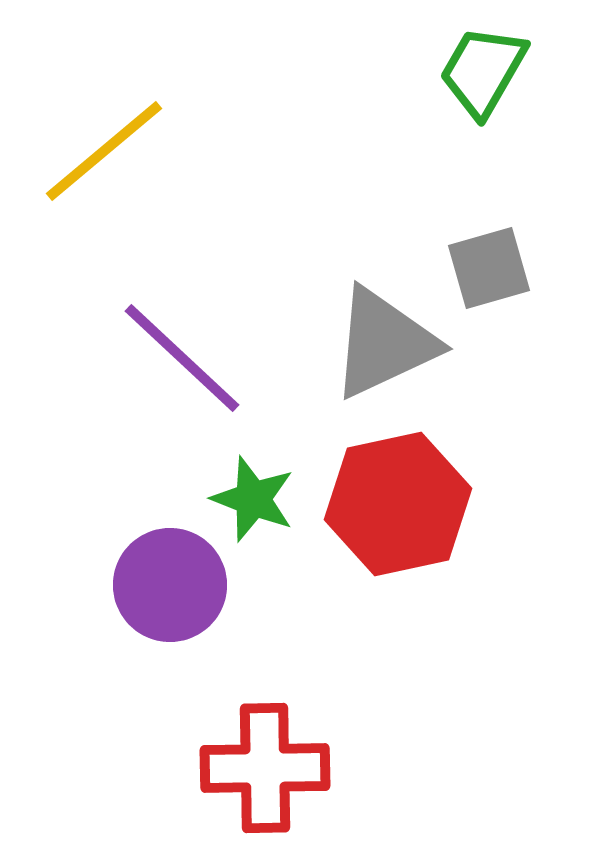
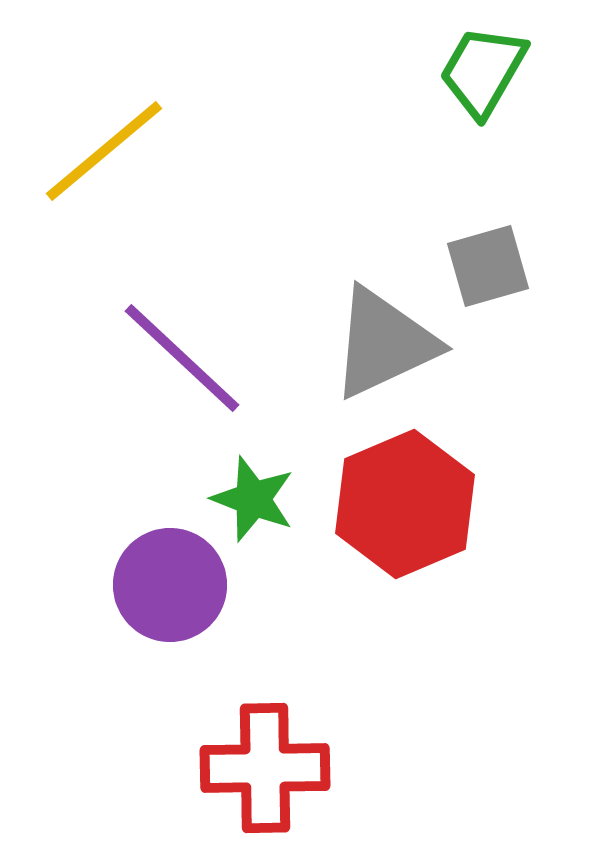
gray square: moved 1 px left, 2 px up
red hexagon: moved 7 px right; rotated 11 degrees counterclockwise
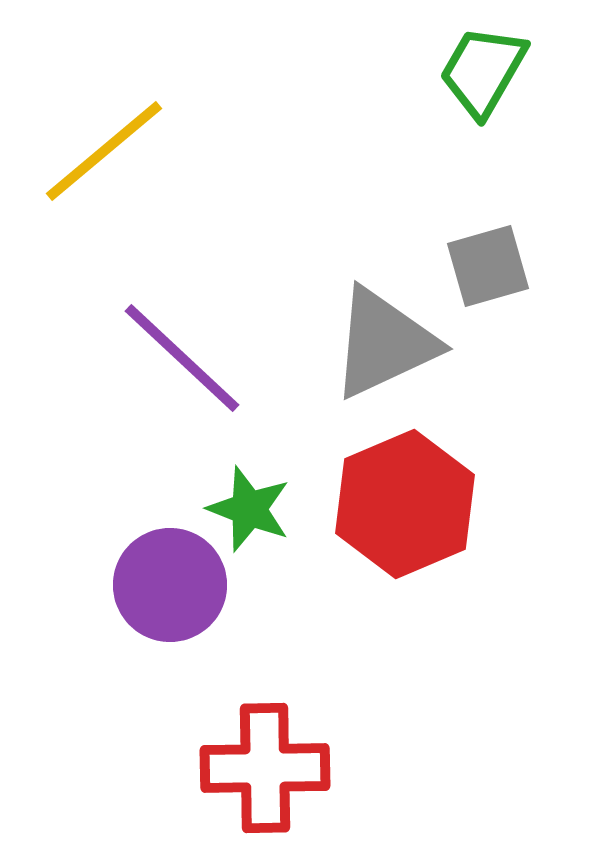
green star: moved 4 px left, 10 px down
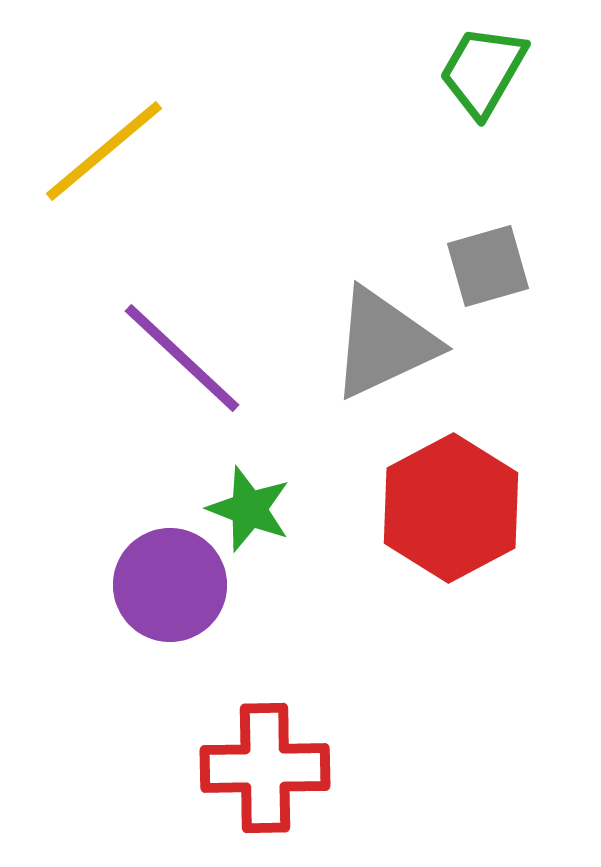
red hexagon: moved 46 px right, 4 px down; rotated 5 degrees counterclockwise
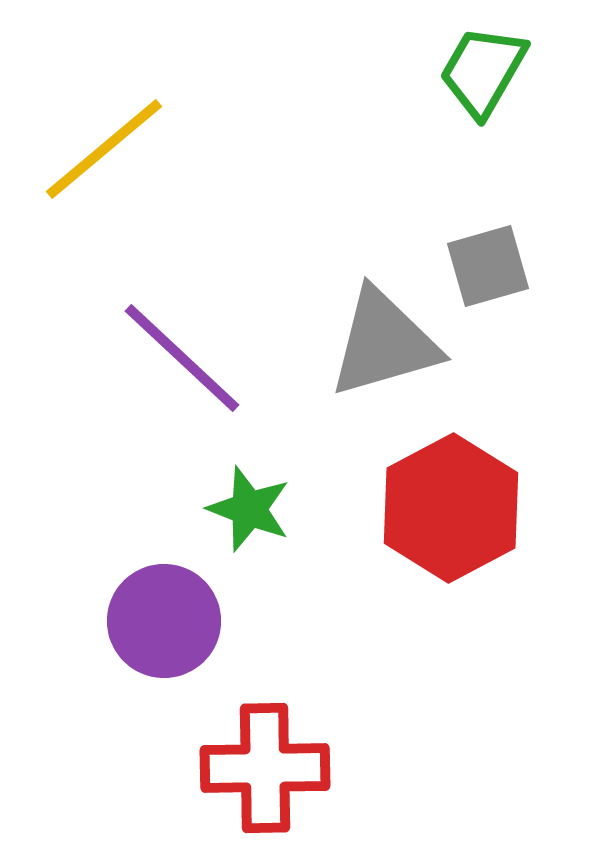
yellow line: moved 2 px up
gray triangle: rotated 9 degrees clockwise
purple circle: moved 6 px left, 36 px down
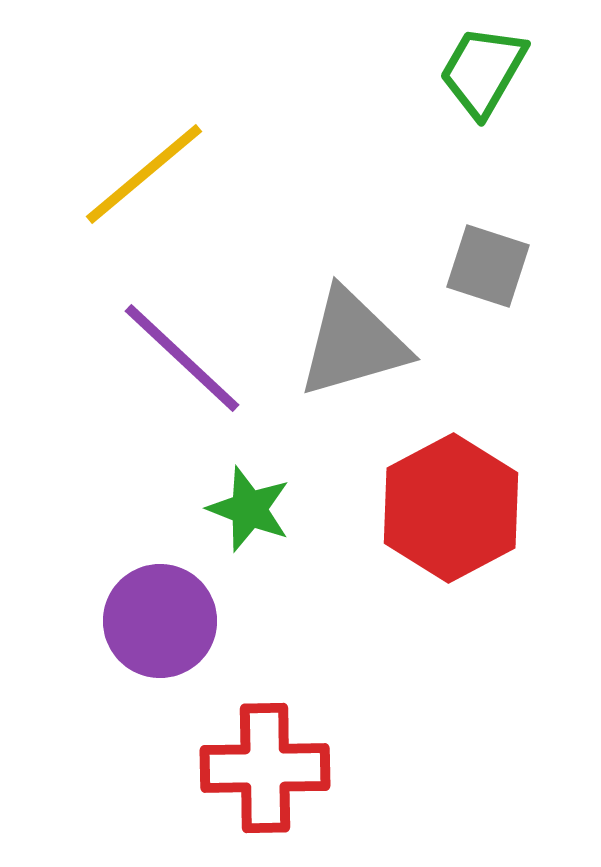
yellow line: moved 40 px right, 25 px down
gray square: rotated 34 degrees clockwise
gray triangle: moved 31 px left
purple circle: moved 4 px left
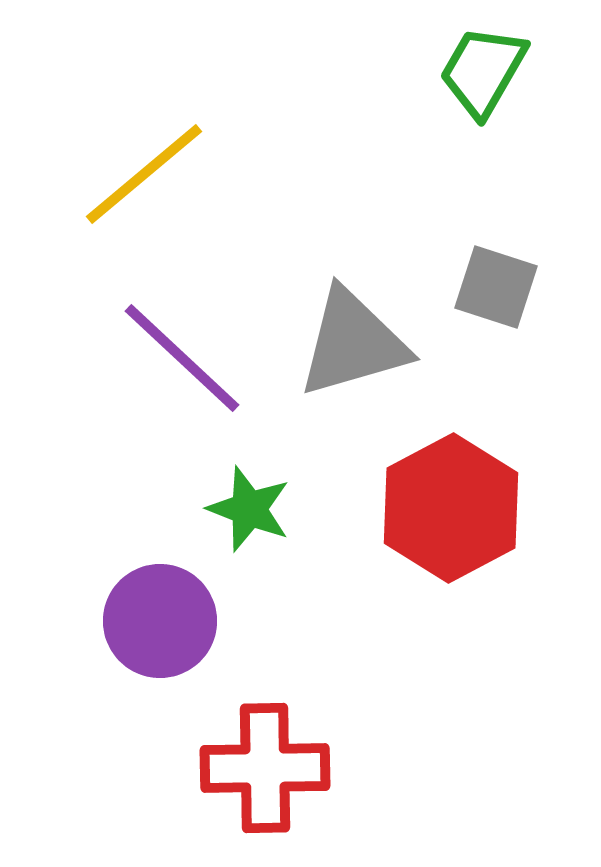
gray square: moved 8 px right, 21 px down
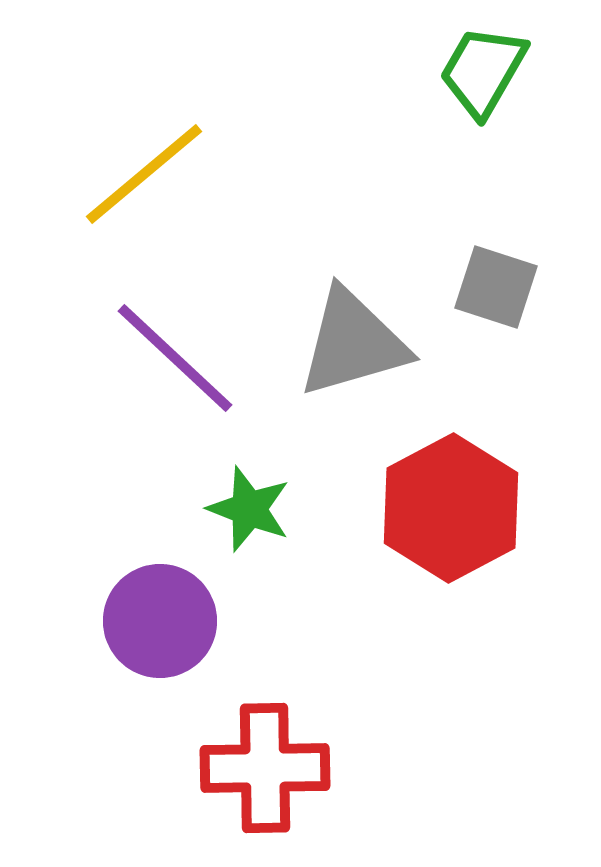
purple line: moved 7 px left
